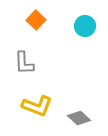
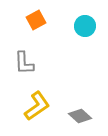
orange square: rotated 18 degrees clockwise
yellow L-shape: rotated 56 degrees counterclockwise
gray diamond: moved 1 px right, 2 px up
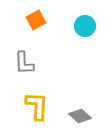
yellow L-shape: rotated 52 degrees counterclockwise
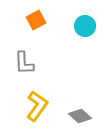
yellow L-shape: rotated 32 degrees clockwise
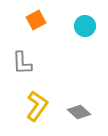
gray L-shape: moved 2 px left
gray diamond: moved 1 px left, 4 px up
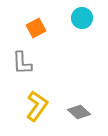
orange square: moved 8 px down
cyan circle: moved 3 px left, 8 px up
